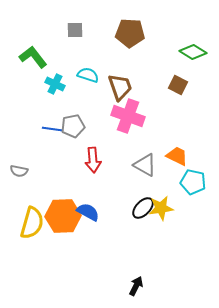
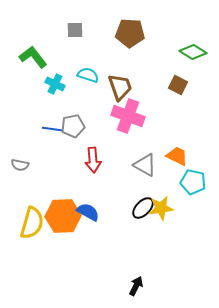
gray semicircle: moved 1 px right, 6 px up
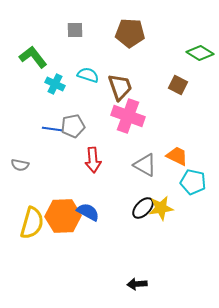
green diamond: moved 7 px right, 1 px down
black arrow: moved 1 px right, 2 px up; rotated 120 degrees counterclockwise
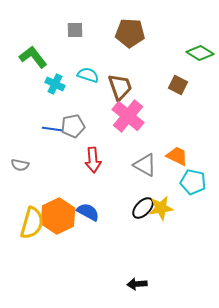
pink cross: rotated 20 degrees clockwise
orange hexagon: moved 5 px left; rotated 24 degrees counterclockwise
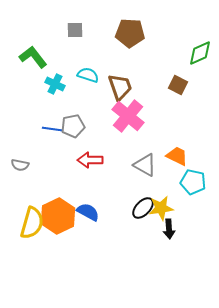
green diamond: rotated 56 degrees counterclockwise
red arrow: moved 3 px left; rotated 95 degrees clockwise
black arrow: moved 32 px right, 55 px up; rotated 90 degrees counterclockwise
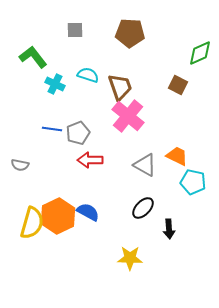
gray pentagon: moved 5 px right, 7 px down; rotated 10 degrees counterclockwise
yellow star: moved 31 px left, 50 px down; rotated 10 degrees clockwise
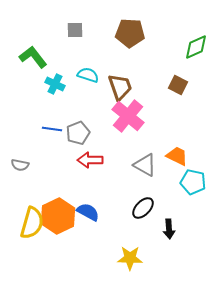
green diamond: moved 4 px left, 6 px up
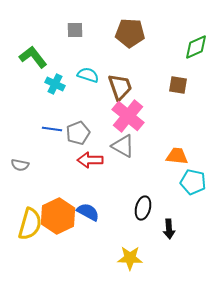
brown square: rotated 18 degrees counterclockwise
orange trapezoid: rotated 20 degrees counterclockwise
gray triangle: moved 22 px left, 19 px up
black ellipse: rotated 30 degrees counterclockwise
yellow semicircle: moved 2 px left, 1 px down
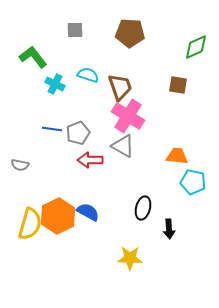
pink cross: rotated 8 degrees counterclockwise
